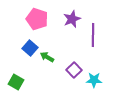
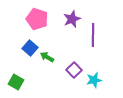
cyan star: rotated 14 degrees counterclockwise
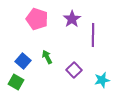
purple star: rotated 12 degrees counterclockwise
blue square: moved 7 px left, 13 px down
green arrow: rotated 32 degrees clockwise
cyan star: moved 8 px right
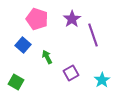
purple line: rotated 20 degrees counterclockwise
blue square: moved 16 px up
purple square: moved 3 px left, 3 px down; rotated 14 degrees clockwise
cyan star: rotated 21 degrees counterclockwise
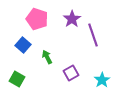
green square: moved 1 px right, 3 px up
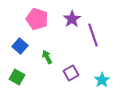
blue square: moved 3 px left, 1 px down
green square: moved 2 px up
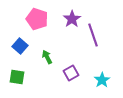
green square: rotated 21 degrees counterclockwise
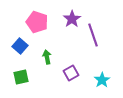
pink pentagon: moved 3 px down
green arrow: rotated 16 degrees clockwise
green square: moved 4 px right; rotated 21 degrees counterclockwise
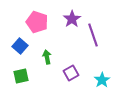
green square: moved 1 px up
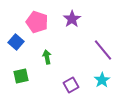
purple line: moved 10 px right, 15 px down; rotated 20 degrees counterclockwise
blue square: moved 4 px left, 4 px up
purple square: moved 12 px down
